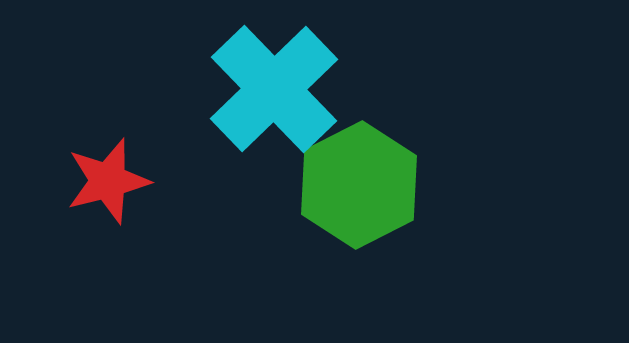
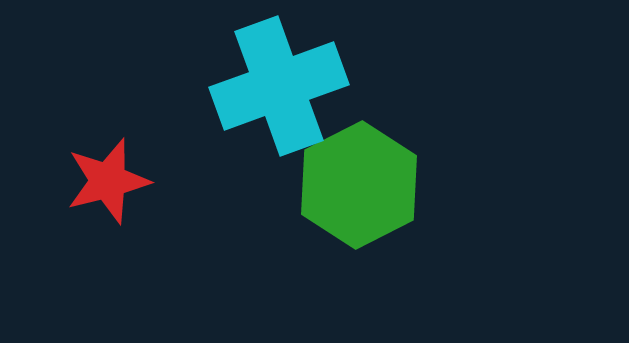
cyan cross: moved 5 px right, 3 px up; rotated 24 degrees clockwise
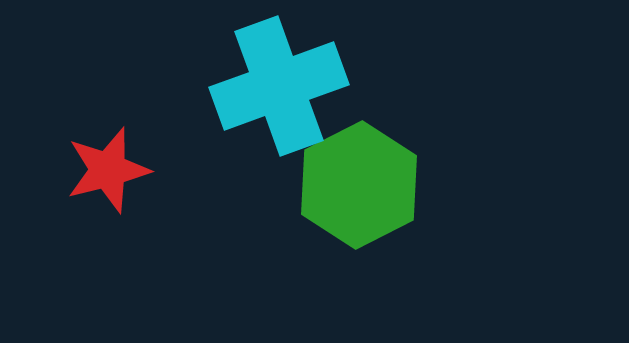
red star: moved 11 px up
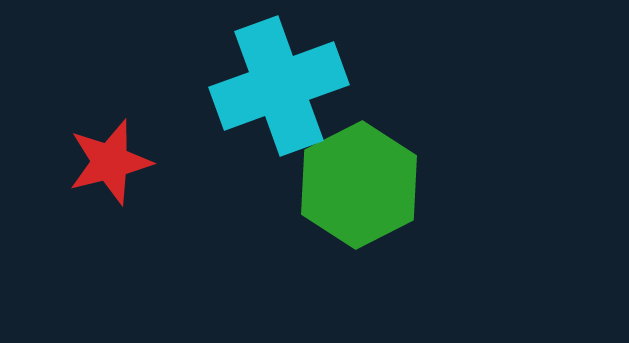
red star: moved 2 px right, 8 px up
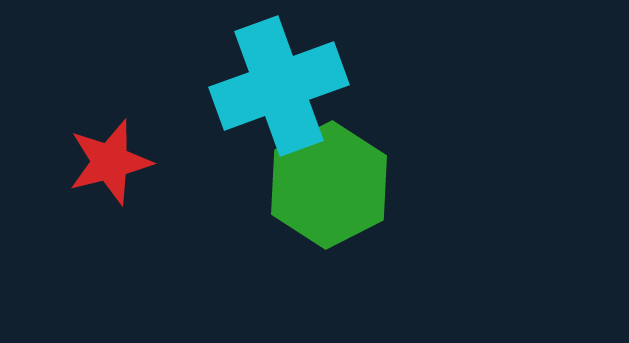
green hexagon: moved 30 px left
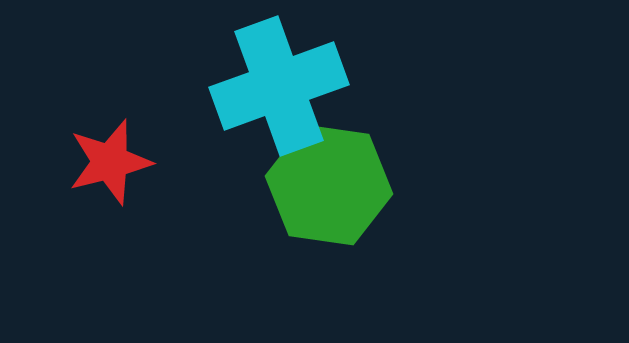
green hexagon: rotated 25 degrees counterclockwise
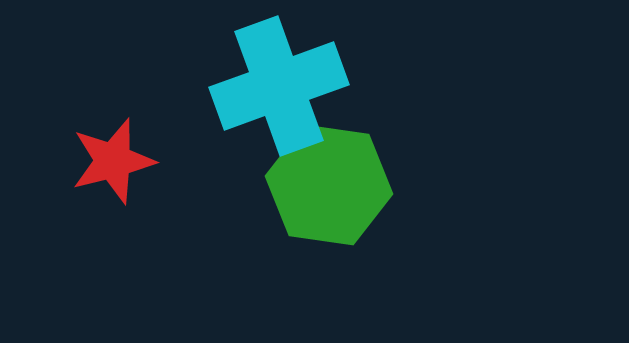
red star: moved 3 px right, 1 px up
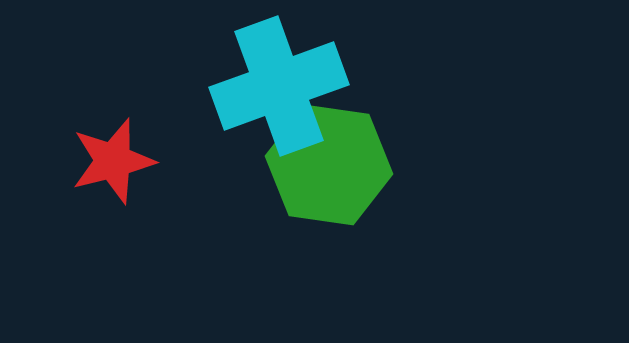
green hexagon: moved 20 px up
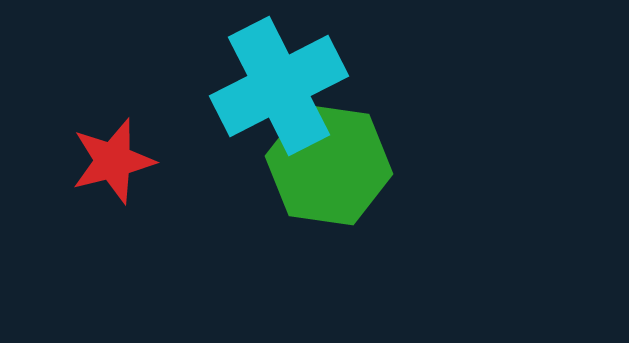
cyan cross: rotated 7 degrees counterclockwise
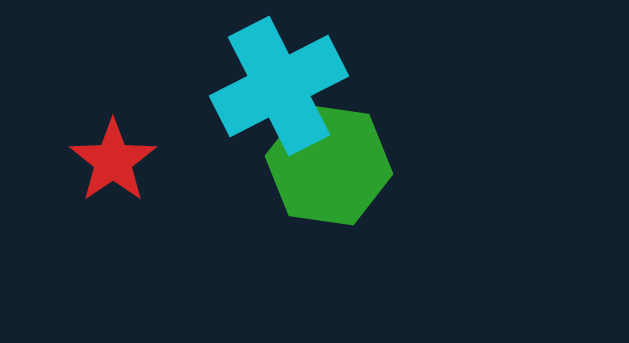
red star: rotated 20 degrees counterclockwise
